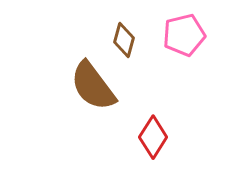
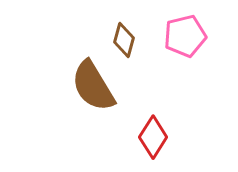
pink pentagon: moved 1 px right, 1 px down
brown semicircle: rotated 6 degrees clockwise
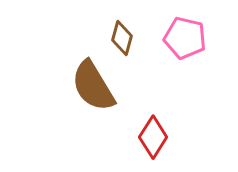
pink pentagon: moved 2 px down; rotated 27 degrees clockwise
brown diamond: moved 2 px left, 2 px up
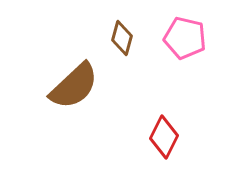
brown semicircle: moved 19 px left; rotated 102 degrees counterclockwise
red diamond: moved 11 px right; rotated 6 degrees counterclockwise
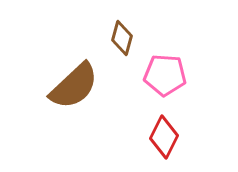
pink pentagon: moved 20 px left, 37 px down; rotated 9 degrees counterclockwise
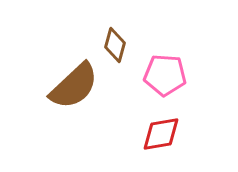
brown diamond: moved 7 px left, 7 px down
red diamond: moved 3 px left, 3 px up; rotated 54 degrees clockwise
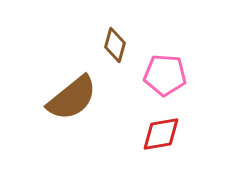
brown semicircle: moved 2 px left, 12 px down; rotated 4 degrees clockwise
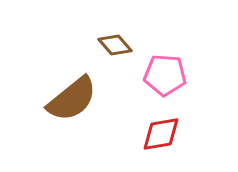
brown diamond: rotated 56 degrees counterclockwise
brown semicircle: moved 1 px down
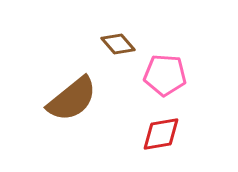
brown diamond: moved 3 px right, 1 px up
